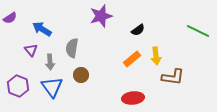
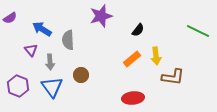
black semicircle: rotated 16 degrees counterclockwise
gray semicircle: moved 4 px left, 8 px up; rotated 12 degrees counterclockwise
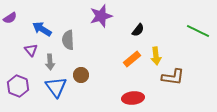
blue triangle: moved 4 px right
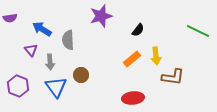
purple semicircle: rotated 24 degrees clockwise
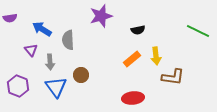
black semicircle: rotated 40 degrees clockwise
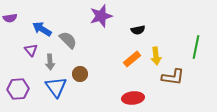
green line: moved 2 px left, 16 px down; rotated 75 degrees clockwise
gray semicircle: rotated 138 degrees clockwise
brown circle: moved 1 px left, 1 px up
purple hexagon: moved 3 px down; rotated 25 degrees counterclockwise
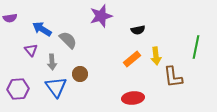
gray arrow: moved 2 px right
brown L-shape: rotated 75 degrees clockwise
